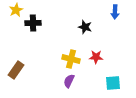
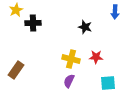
cyan square: moved 5 px left
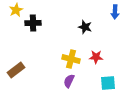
brown rectangle: rotated 18 degrees clockwise
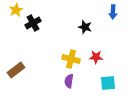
blue arrow: moved 2 px left
black cross: rotated 28 degrees counterclockwise
purple semicircle: rotated 16 degrees counterclockwise
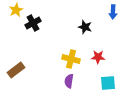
red star: moved 2 px right
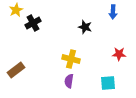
red star: moved 21 px right, 3 px up
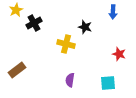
black cross: moved 1 px right
red star: rotated 16 degrees clockwise
yellow cross: moved 5 px left, 15 px up
brown rectangle: moved 1 px right
purple semicircle: moved 1 px right, 1 px up
